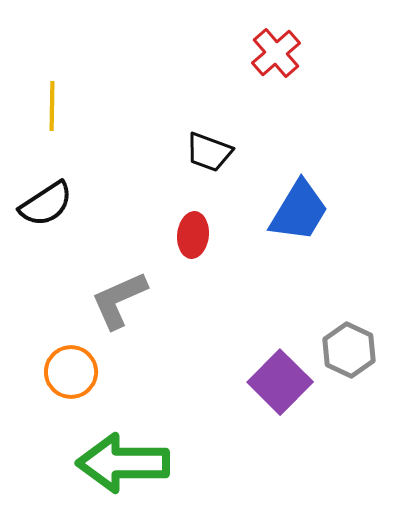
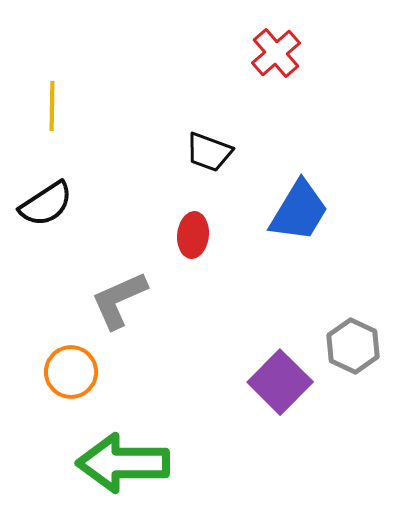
gray hexagon: moved 4 px right, 4 px up
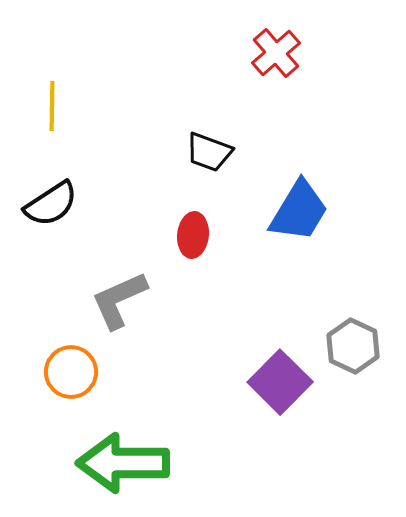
black semicircle: moved 5 px right
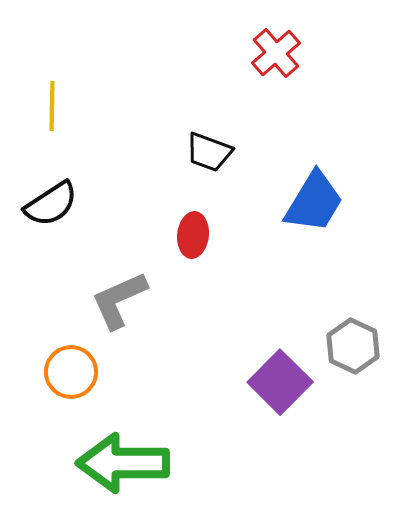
blue trapezoid: moved 15 px right, 9 px up
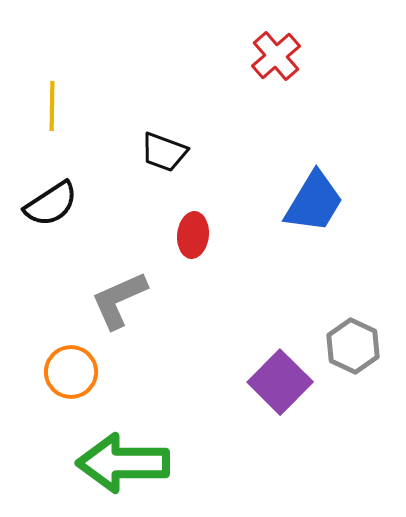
red cross: moved 3 px down
black trapezoid: moved 45 px left
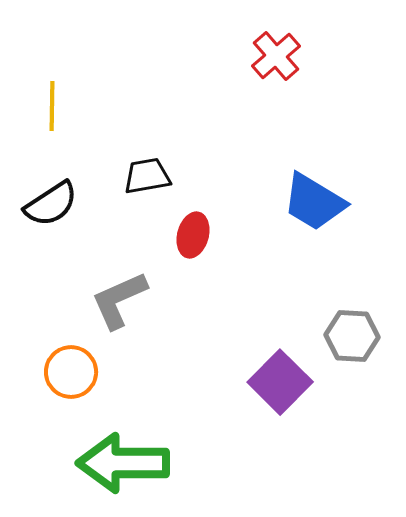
black trapezoid: moved 17 px left, 24 px down; rotated 150 degrees clockwise
blue trapezoid: rotated 90 degrees clockwise
red ellipse: rotated 9 degrees clockwise
gray hexagon: moved 1 px left, 10 px up; rotated 22 degrees counterclockwise
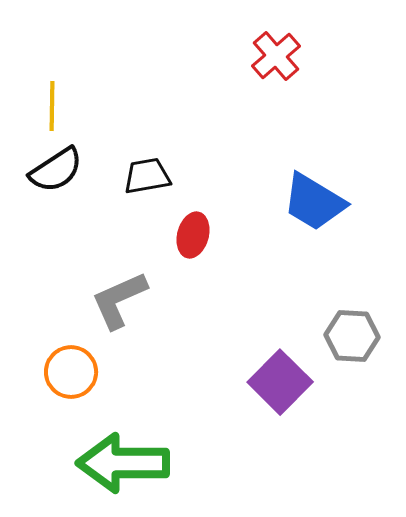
black semicircle: moved 5 px right, 34 px up
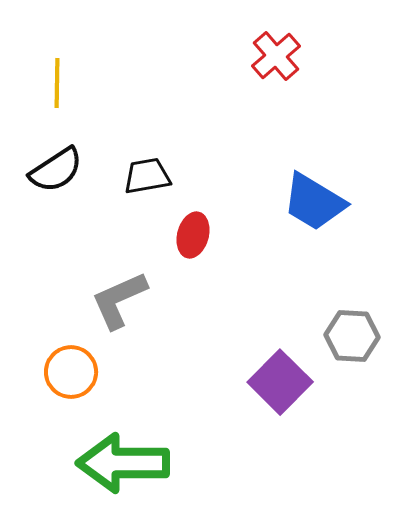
yellow line: moved 5 px right, 23 px up
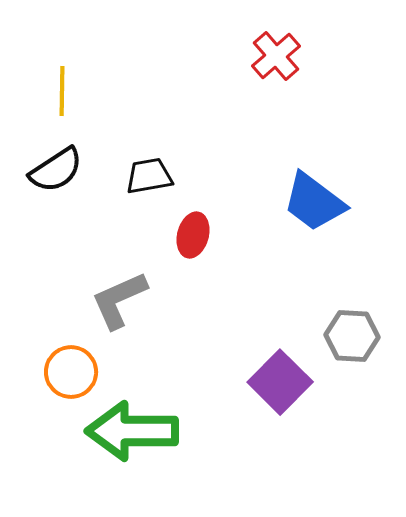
yellow line: moved 5 px right, 8 px down
black trapezoid: moved 2 px right
blue trapezoid: rotated 6 degrees clockwise
green arrow: moved 9 px right, 32 px up
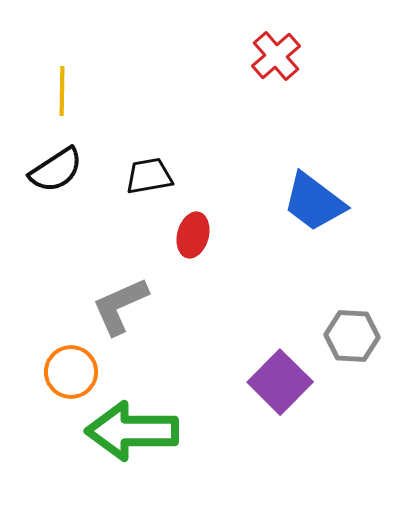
gray L-shape: moved 1 px right, 6 px down
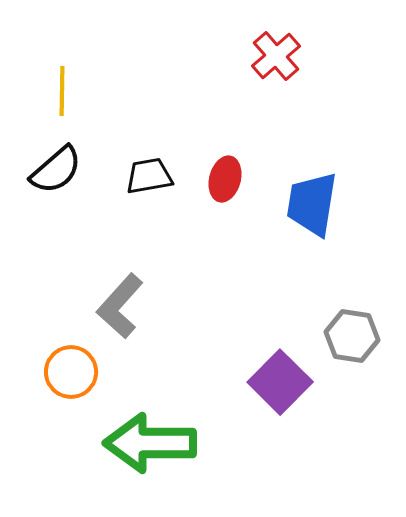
black semicircle: rotated 8 degrees counterclockwise
blue trapezoid: moved 2 px left, 2 px down; rotated 62 degrees clockwise
red ellipse: moved 32 px right, 56 px up
gray L-shape: rotated 24 degrees counterclockwise
gray hexagon: rotated 6 degrees clockwise
green arrow: moved 18 px right, 12 px down
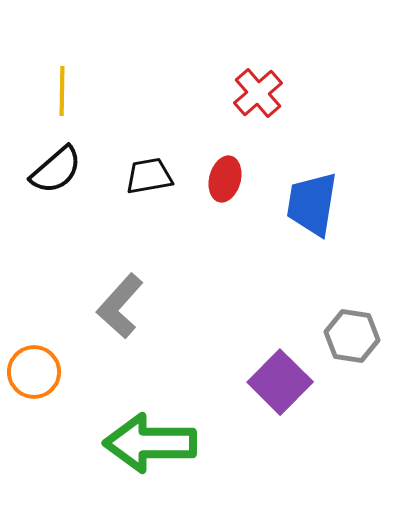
red cross: moved 18 px left, 37 px down
orange circle: moved 37 px left
